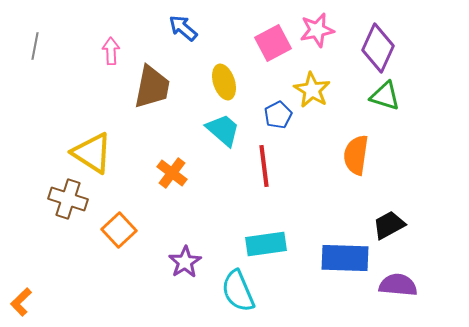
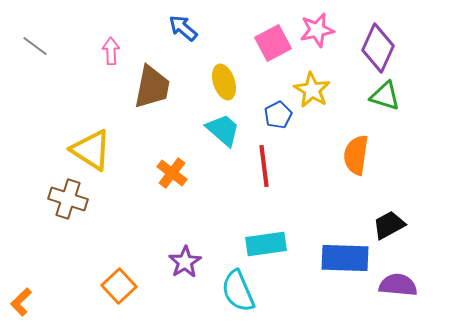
gray line: rotated 64 degrees counterclockwise
yellow triangle: moved 1 px left, 3 px up
orange square: moved 56 px down
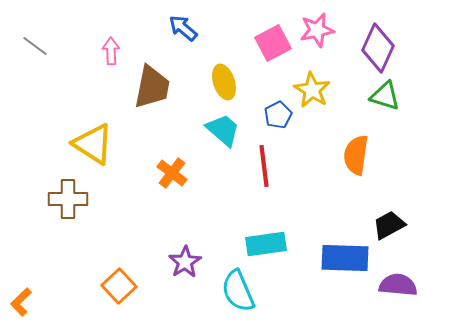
yellow triangle: moved 2 px right, 6 px up
brown cross: rotated 18 degrees counterclockwise
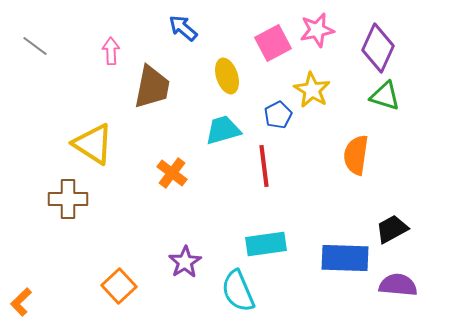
yellow ellipse: moved 3 px right, 6 px up
cyan trapezoid: rotated 57 degrees counterclockwise
black trapezoid: moved 3 px right, 4 px down
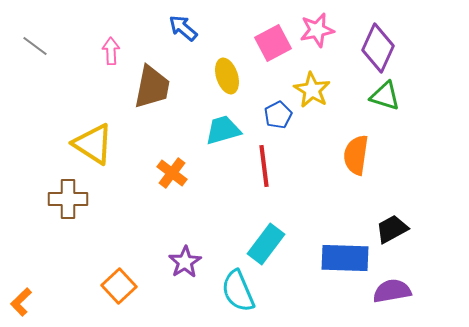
cyan rectangle: rotated 45 degrees counterclockwise
purple semicircle: moved 6 px left, 6 px down; rotated 15 degrees counterclockwise
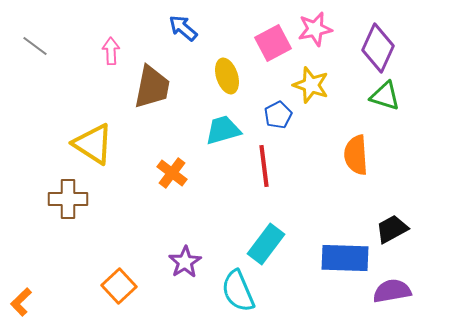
pink star: moved 2 px left, 1 px up
yellow star: moved 1 px left, 5 px up; rotated 12 degrees counterclockwise
orange semicircle: rotated 12 degrees counterclockwise
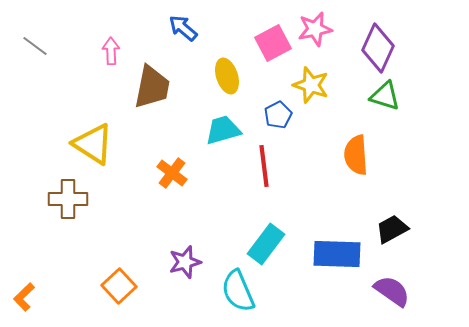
blue rectangle: moved 8 px left, 4 px up
purple star: rotated 16 degrees clockwise
purple semicircle: rotated 45 degrees clockwise
orange L-shape: moved 3 px right, 5 px up
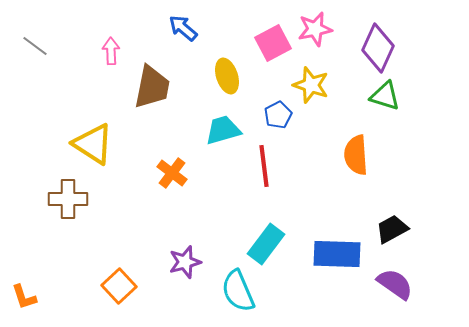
purple semicircle: moved 3 px right, 7 px up
orange L-shape: rotated 64 degrees counterclockwise
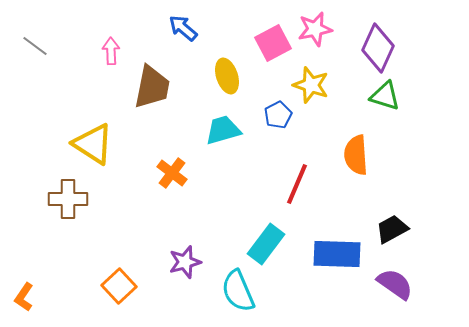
red line: moved 33 px right, 18 px down; rotated 30 degrees clockwise
orange L-shape: rotated 52 degrees clockwise
